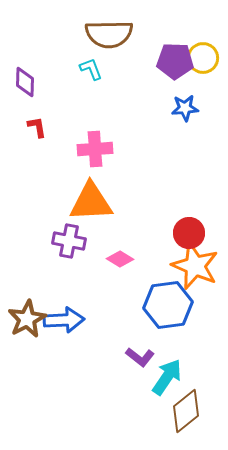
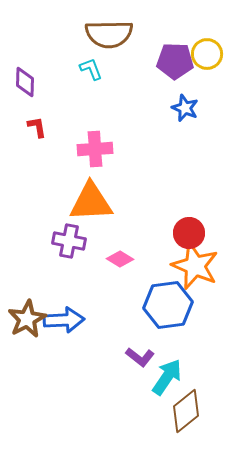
yellow circle: moved 4 px right, 4 px up
blue star: rotated 28 degrees clockwise
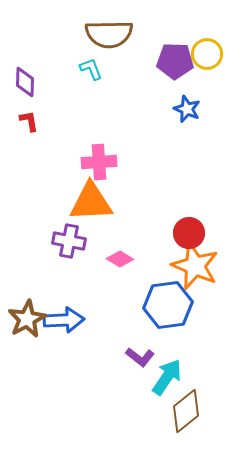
blue star: moved 2 px right, 1 px down
red L-shape: moved 8 px left, 6 px up
pink cross: moved 4 px right, 13 px down
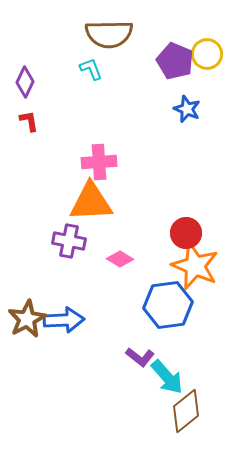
purple pentagon: rotated 21 degrees clockwise
purple diamond: rotated 24 degrees clockwise
red circle: moved 3 px left
cyan arrow: rotated 105 degrees clockwise
